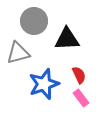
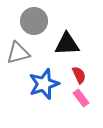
black triangle: moved 5 px down
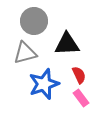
gray triangle: moved 7 px right
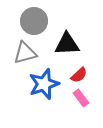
red semicircle: rotated 72 degrees clockwise
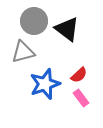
black triangle: moved 15 px up; rotated 40 degrees clockwise
gray triangle: moved 2 px left, 1 px up
blue star: moved 1 px right
